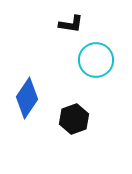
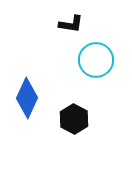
blue diamond: rotated 9 degrees counterclockwise
black hexagon: rotated 12 degrees counterclockwise
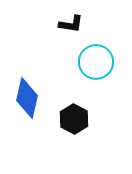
cyan circle: moved 2 px down
blue diamond: rotated 12 degrees counterclockwise
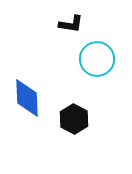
cyan circle: moved 1 px right, 3 px up
blue diamond: rotated 15 degrees counterclockwise
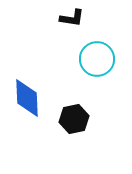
black L-shape: moved 1 px right, 6 px up
black hexagon: rotated 20 degrees clockwise
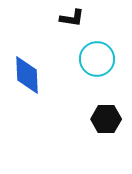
blue diamond: moved 23 px up
black hexagon: moved 32 px right; rotated 12 degrees clockwise
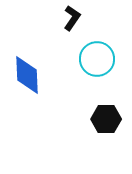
black L-shape: rotated 65 degrees counterclockwise
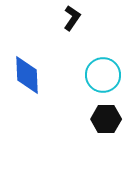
cyan circle: moved 6 px right, 16 px down
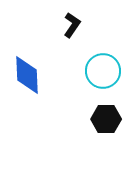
black L-shape: moved 7 px down
cyan circle: moved 4 px up
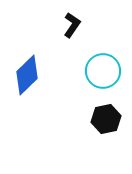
blue diamond: rotated 48 degrees clockwise
black hexagon: rotated 12 degrees counterclockwise
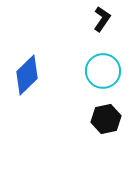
black L-shape: moved 30 px right, 6 px up
